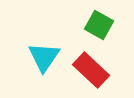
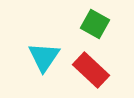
green square: moved 4 px left, 1 px up
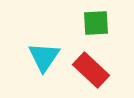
green square: moved 1 px right, 1 px up; rotated 32 degrees counterclockwise
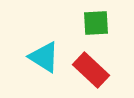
cyan triangle: rotated 32 degrees counterclockwise
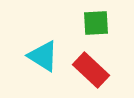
cyan triangle: moved 1 px left, 1 px up
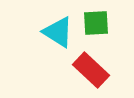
cyan triangle: moved 15 px right, 24 px up
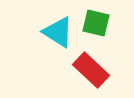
green square: rotated 16 degrees clockwise
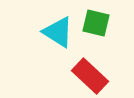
red rectangle: moved 1 px left, 6 px down
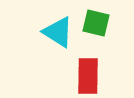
red rectangle: moved 2 px left; rotated 48 degrees clockwise
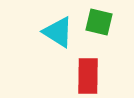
green square: moved 3 px right, 1 px up
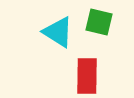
red rectangle: moved 1 px left
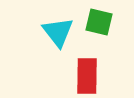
cyan triangle: rotated 20 degrees clockwise
